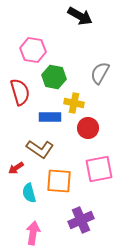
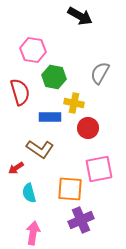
orange square: moved 11 px right, 8 px down
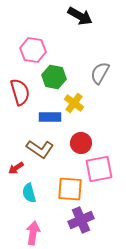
yellow cross: rotated 24 degrees clockwise
red circle: moved 7 px left, 15 px down
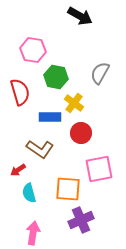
green hexagon: moved 2 px right
red circle: moved 10 px up
red arrow: moved 2 px right, 2 px down
orange square: moved 2 px left
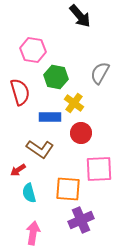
black arrow: rotated 20 degrees clockwise
pink square: rotated 8 degrees clockwise
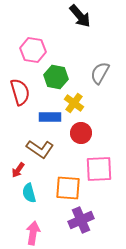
red arrow: rotated 21 degrees counterclockwise
orange square: moved 1 px up
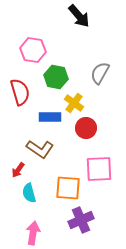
black arrow: moved 1 px left
red circle: moved 5 px right, 5 px up
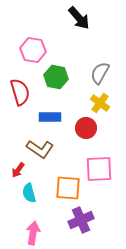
black arrow: moved 2 px down
yellow cross: moved 26 px right
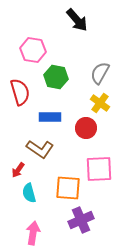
black arrow: moved 2 px left, 2 px down
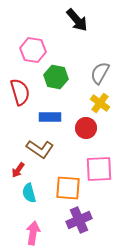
purple cross: moved 2 px left
